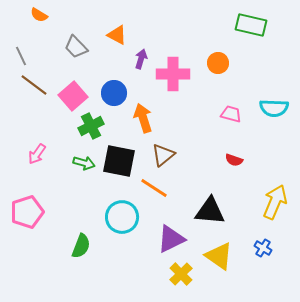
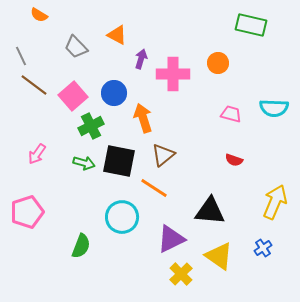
blue cross: rotated 24 degrees clockwise
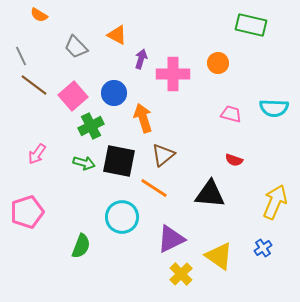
black triangle: moved 17 px up
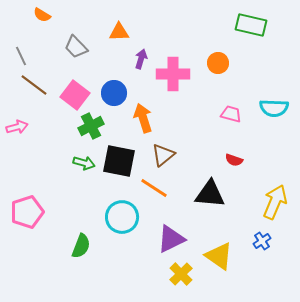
orange semicircle: moved 3 px right
orange triangle: moved 2 px right, 3 px up; rotated 30 degrees counterclockwise
pink square: moved 2 px right, 1 px up; rotated 12 degrees counterclockwise
pink arrow: moved 20 px left, 27 px up; rotated 140 degrees counterclockwise
blue cross: moved 1 px left, 7 px up
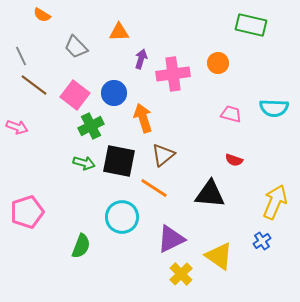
pink cross: rotated 8 degrees counterclockwise
pink arrow: rotated 35 degrees clockwise
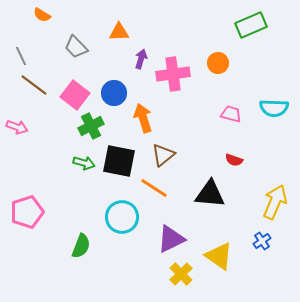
green rectangle: rotated 36 degrees counterclockwise
